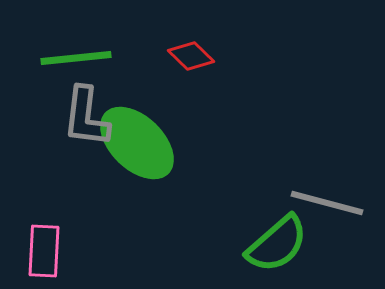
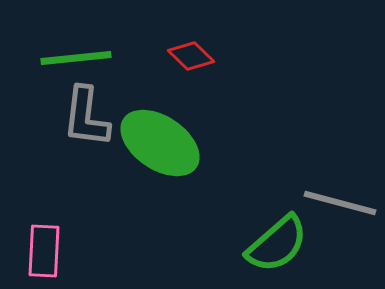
green ellipse: moved 23 px right; rotated 10 degrees counterclockwise
gray line: moved 13 px right
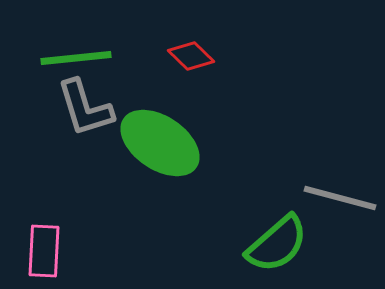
gray L-shape: moved 1 px left, 9 px up; rotated 24 degrees counterclockwise
gray line: moved 5 px up
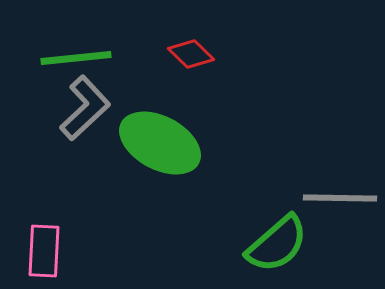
red diamond: moved 2 px up
gray L-shape: rotated 116 degrees counterclockwise
green ellipse: rotated 6 degrees counterclockwise
gray line: rotated 14 degrees counterclockwise
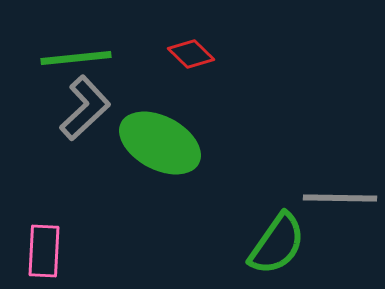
green semicircle: rotated 14 degrees counterclockwise
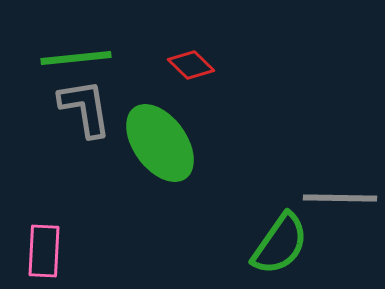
red diamond: moved 11 px down
gray L-shape: rotated 56 degrees counterclockwise
green ellipse: rotated 26 degrees clockwise
green semicircle: moved 3 px right
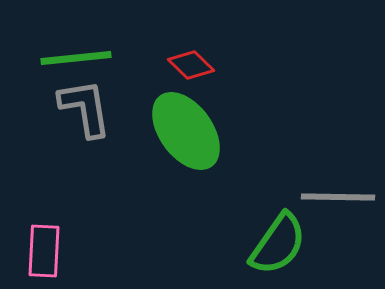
green ellipse: moved 26 px right, 12 px up
gray line: moved 2 px left, 1 px up
green semicircle: moved 2 px left
